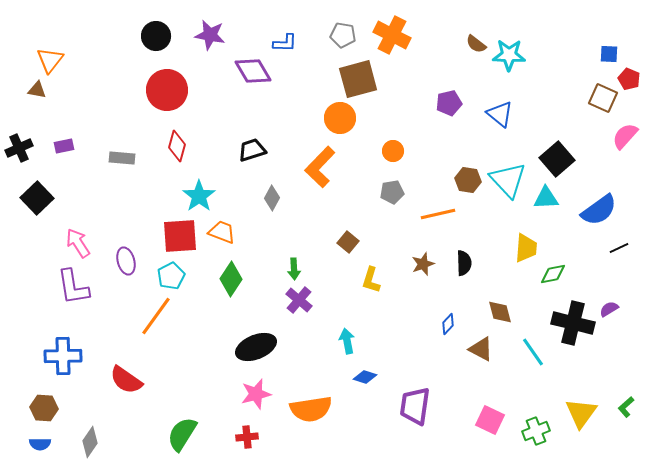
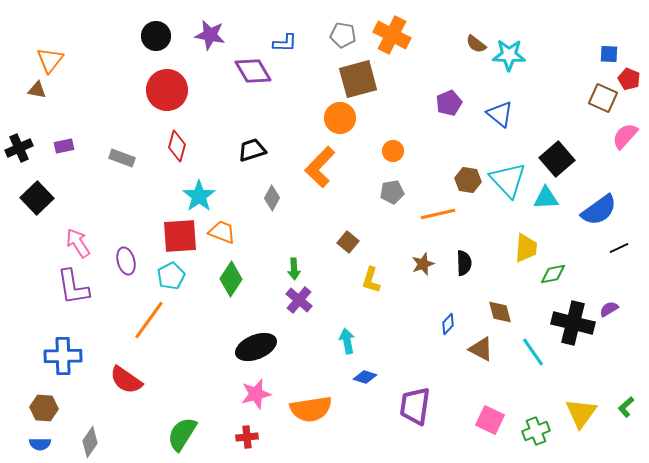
purple pentagon at (449, 103): rotated 10 degrees counterclockwise
gray rectangle at (122, 158): rotated 15 degrees clockwise
orange line at (156, 316): moved 7 px left, 4 px down
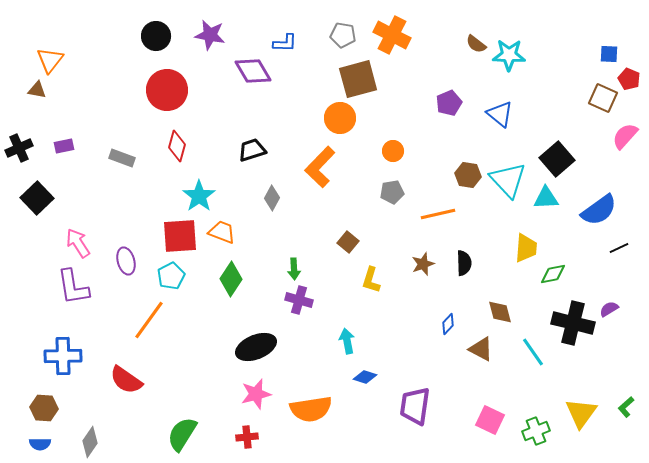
brown hexagon at (468, 180): moved 5 px up
purple cross at (299, 300): rotated 24 degrees counterclockwise
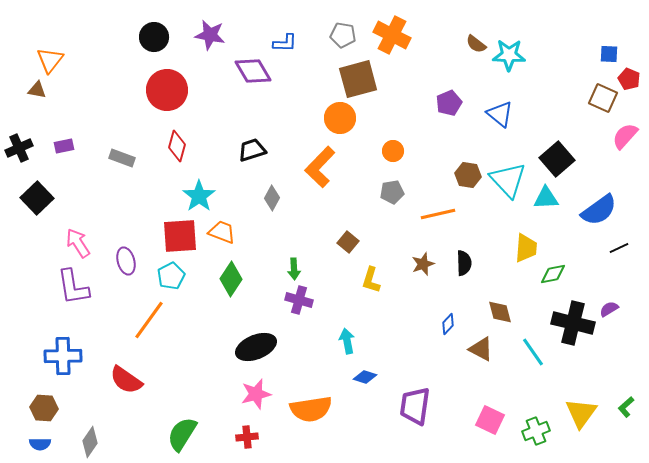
black circle at (156, 36): moved 2 px left, 1 px down
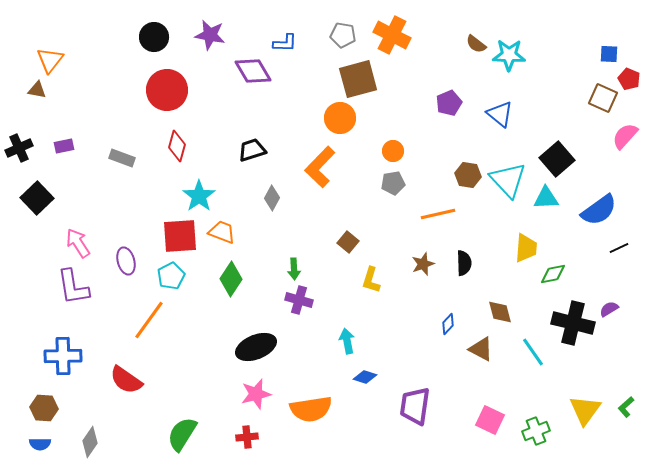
gray pentagon at (392, 192): moved 1 px right, 9 px up
yellow triangle at (581, 413): moved 4 px right, 3 px up
